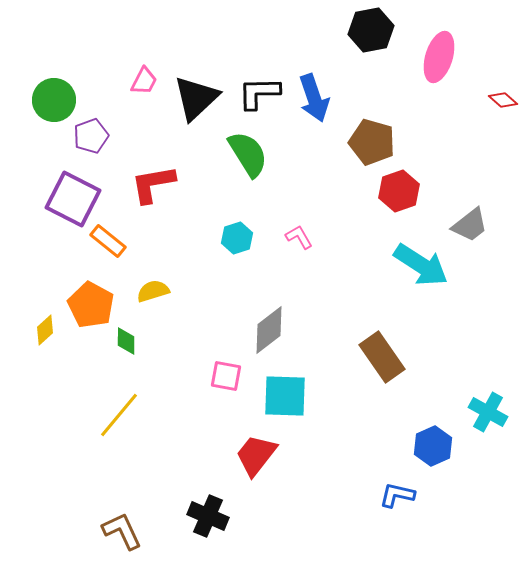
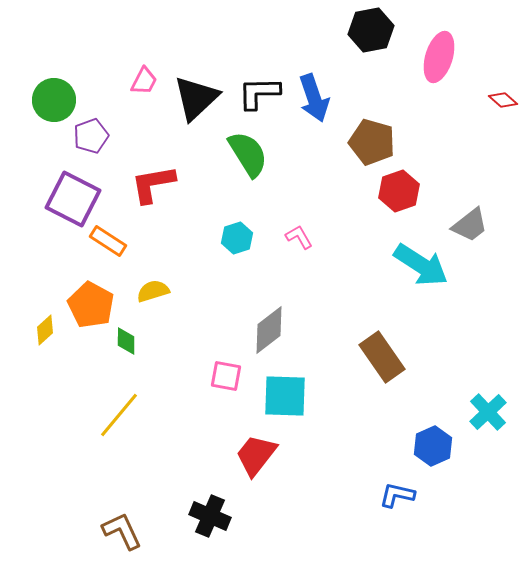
orange rectangle: rotated 6 degrees counterclockwise
cyan cross: rotated 18 degrees clockwise
black cross: moved 2 px right
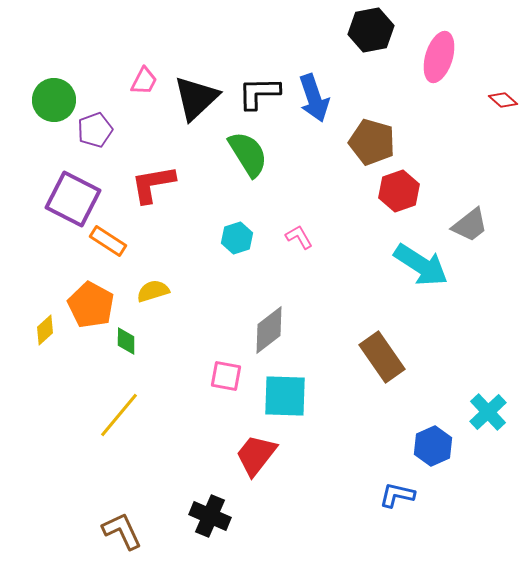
purple pentagon: moved 4 px right, 6 px up
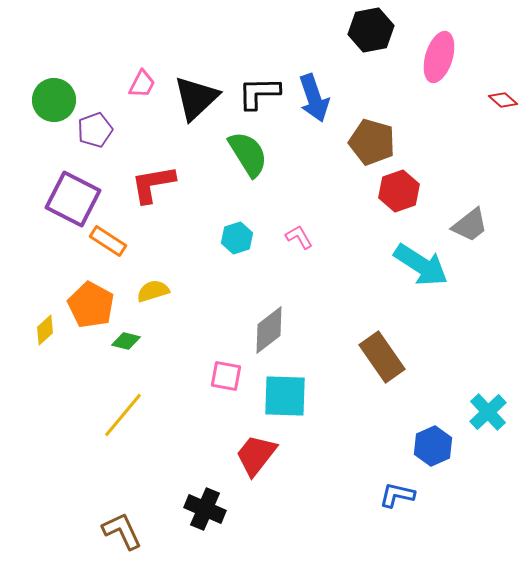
pink trapezoid: moved 2 px left, 3 px down
green diamond: rotated 76 degrees counterclockwise
yellow line: moved 4 px right
black cross: moved 5 px left, 7 px up
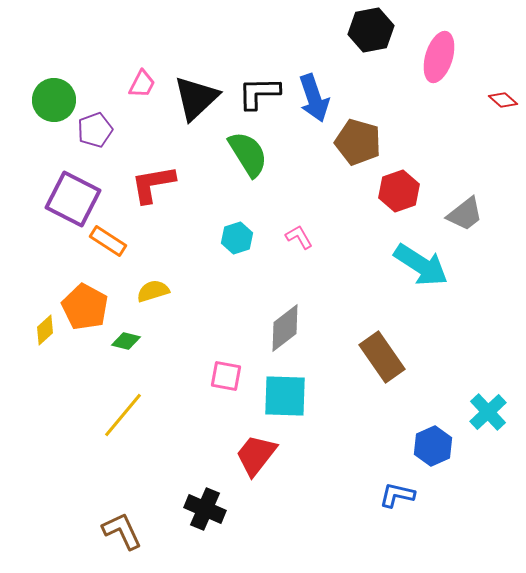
brown pentagon: moved 14 px left
gray trapezoid: moved 5 px left, 11 px up
orange pentagon: moved 6 px left, 2 px down
gray diamond: moved 16 px right, 2 px up
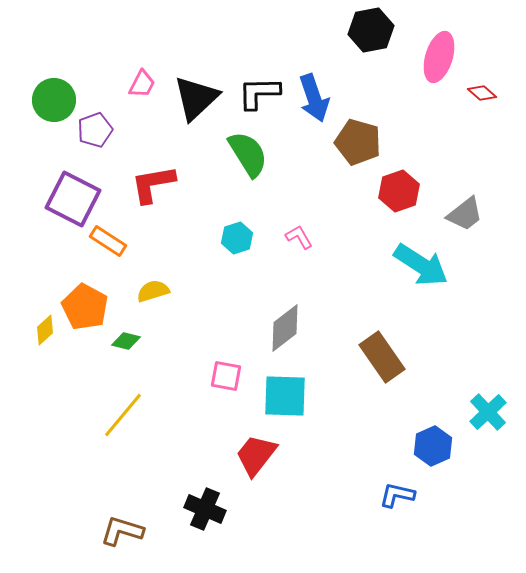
red diamond: moved 21 px left, 7 px up
brown L-shape: rotated 48 degrees counterclockwise
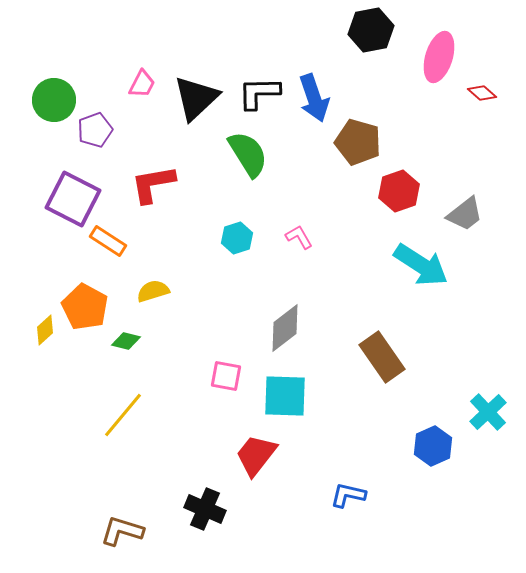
blue L-shape: moved 49 px left
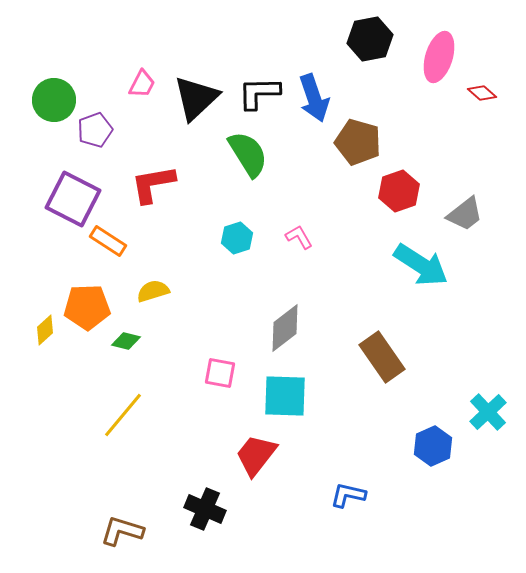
black hexagon: moved 1 px left, 9 px down
orange pentagon: moved 2 px right; rotated 30 degrees counterclockwise
pink square: moved 6 px left, 3 px up
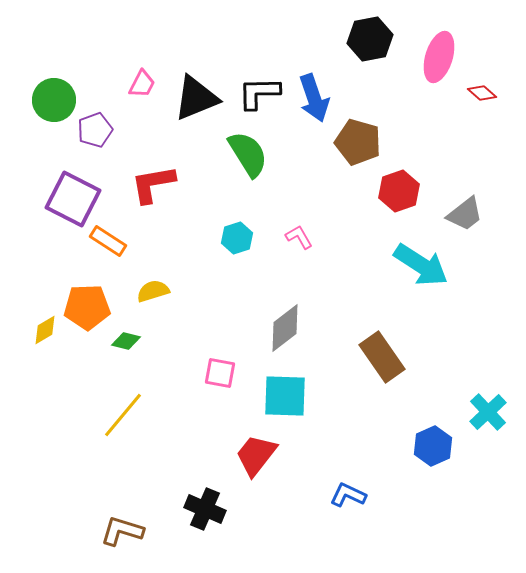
black triangle: rotated 21 degrees clockwise
yellow diamond: rotated 12 degrees clockwise
blue L-shape: rotated 12 degrees clockwise
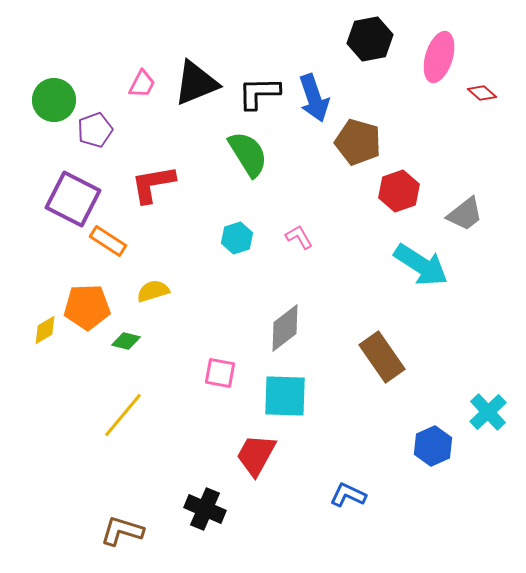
black triangle: moved 15 px up
red trapezoid: rotated 9 degrees counterclockwise
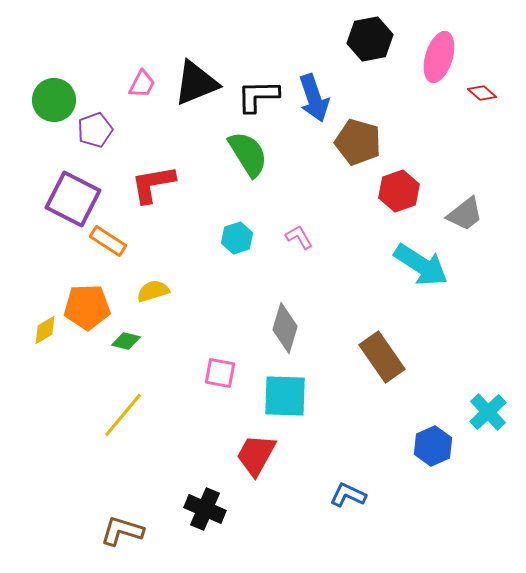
black L-shape: moved 1 px left, 3 px down
gray diamond: rotated 36 degrees counterclockwise
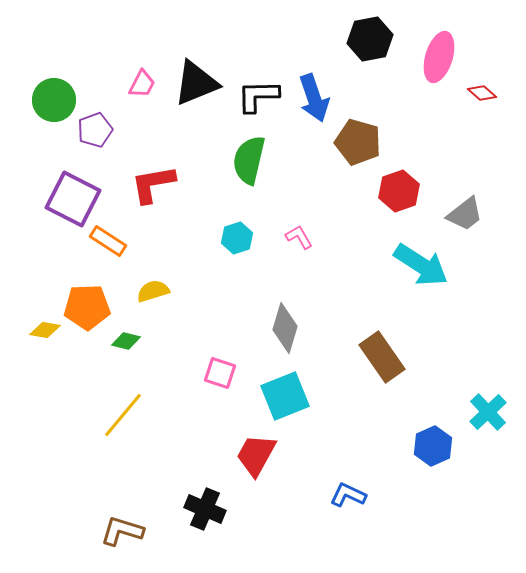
green semicircle: moved 1 px right, 6 px down; rotated 135 degrees counterclockwise
yellow diamond: rotated 40 degrees clockwise
pink square: rotated 8 degrees clockwise
cyan square: rotated 24 degrees counterclockwise
